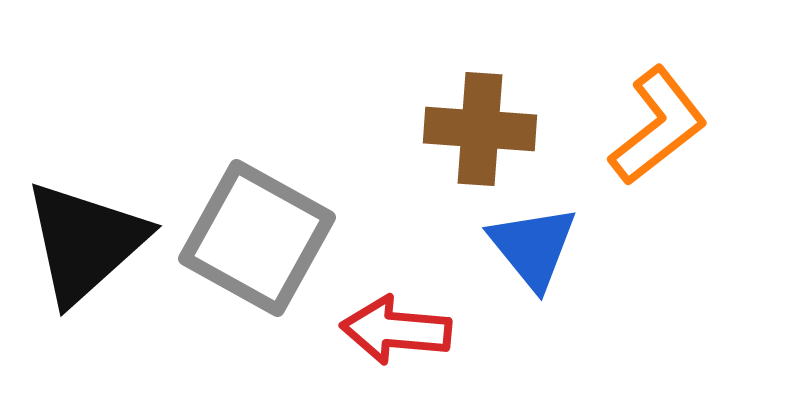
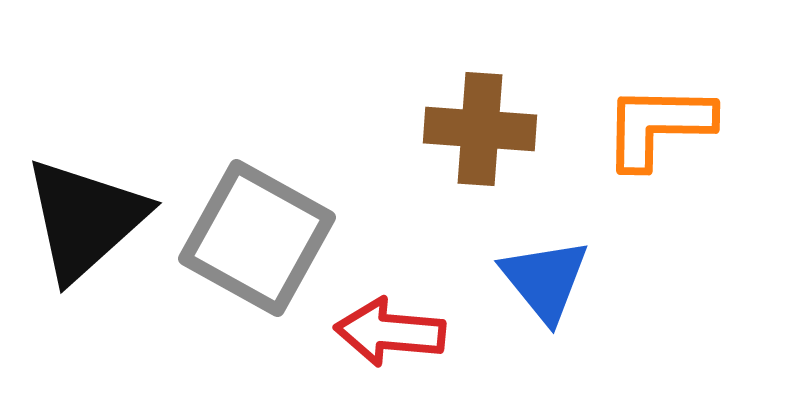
orange L-shape: rotated 141 degrees counterclockwise
black triangle: moved 23 px up
blue triangle: moved 12 px right, 33 px down
red arrow: moved 6 px left, 2 px down
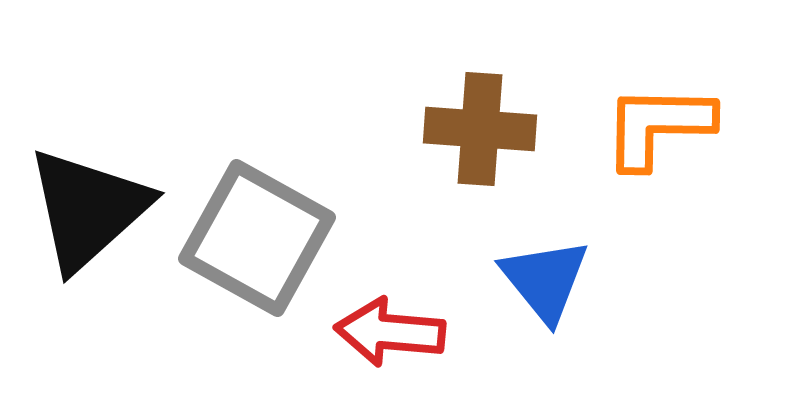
black triangle: moved 3 px right, 10 px up
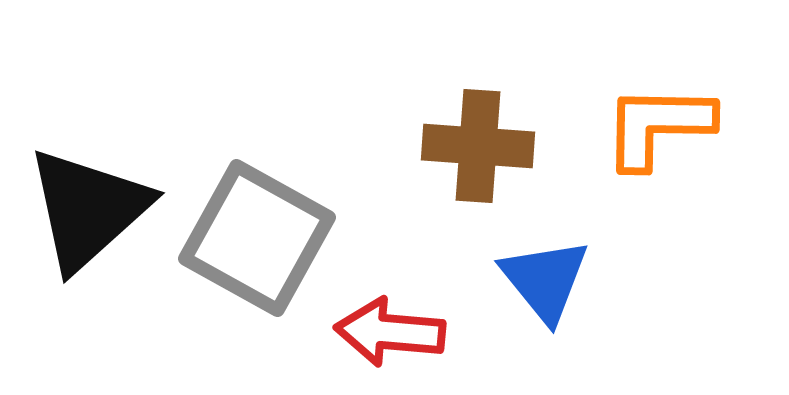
brown cross: moved 2 px left, 17 px down
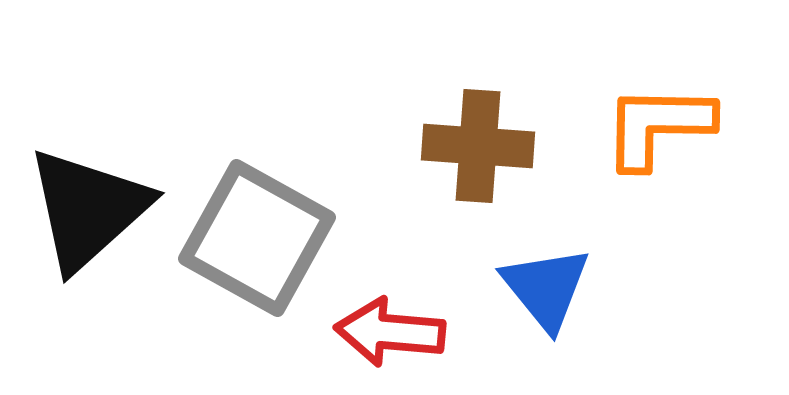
blue triangle: moved 1 px right, 8 px down
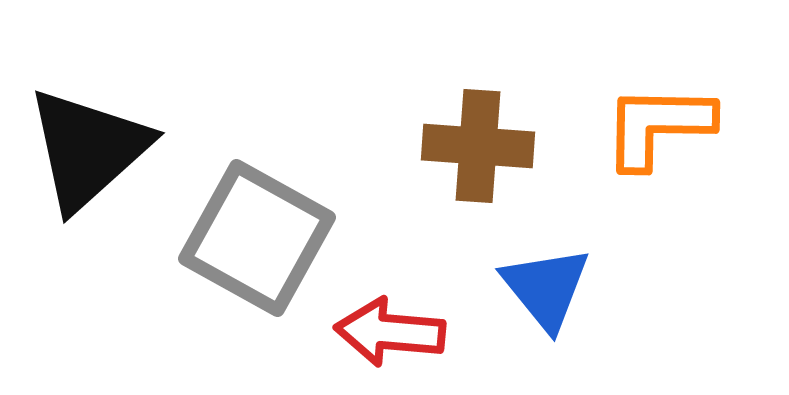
black triangle: moved 60 px up
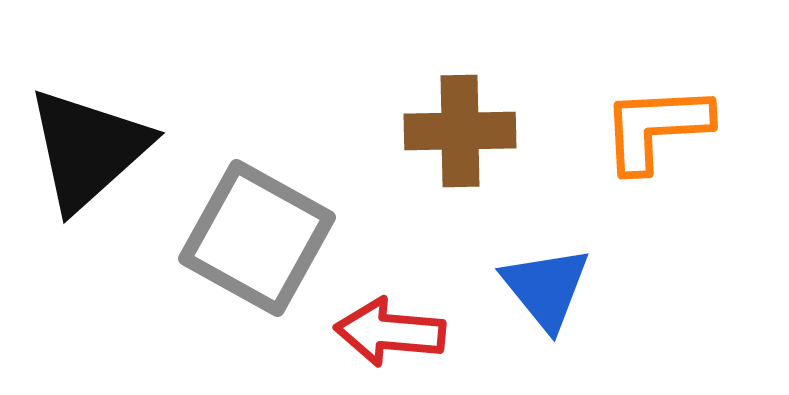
orange L-shape: moved 2 px left, 2 px down; rotated 4 degrees counterclockwise
brown cross: moved 18 px left, 15 px up; rotated 5 degrees counterclockwise
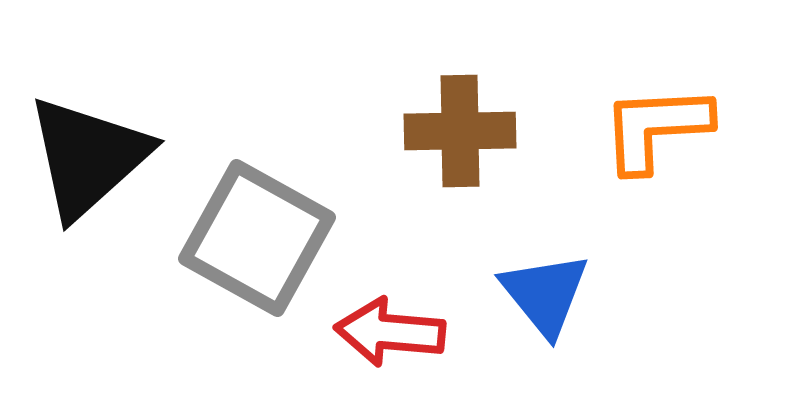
black triangle: moved 8 px down
blue triangle: moved 1 px left, 6 px down
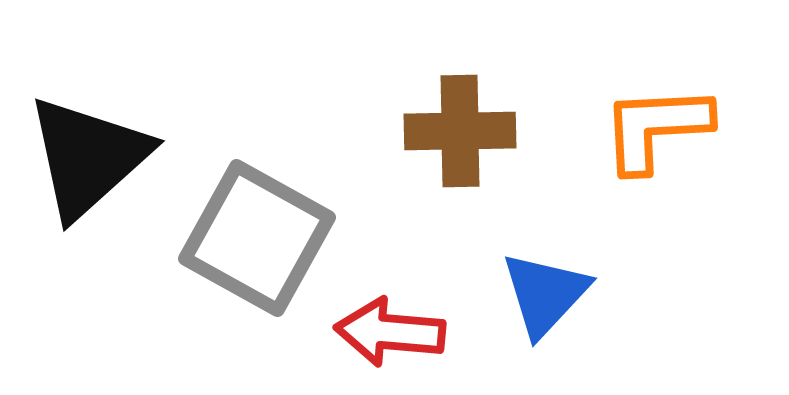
blue triangle: rotated 22 degrees clockwise
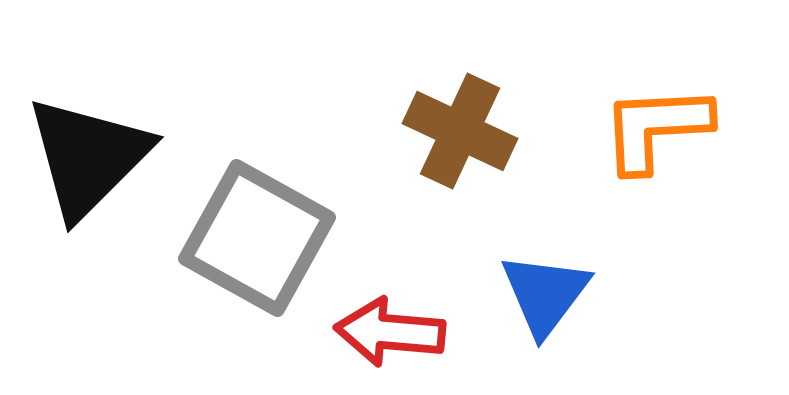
brown cross: rotated 26 degrees clockwise
black triangle: rotated 3 degrees counterclockwise
blue triangle: rotated 6 degrees counterclockwise
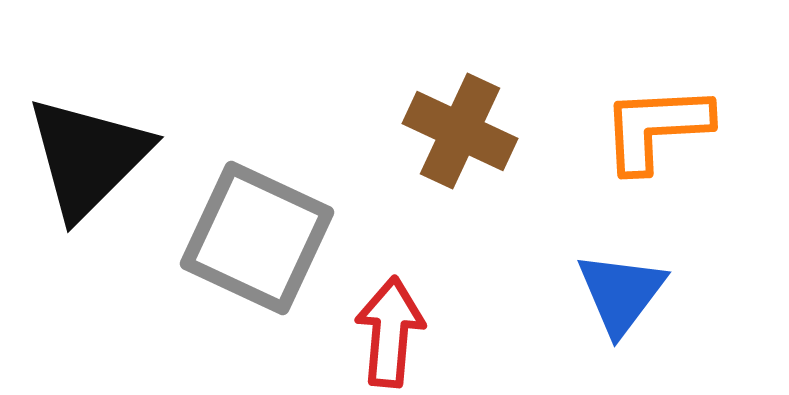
gray square: rotated 4 degrees counterclockwise
blue triangle: moved 76 px right, 1 px up
red arrow: rotated 90 degrees clockwise
